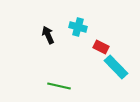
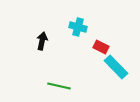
black arrow: moved 6 px left, 6 px down; rotated 36 degrees clockwise
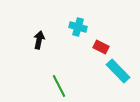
black arrow: moved 3 px left, 1 px up
cyan rectangle: moved 2 px right, 4 px down
green line: rotated 50 degrees clockwise
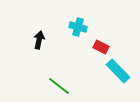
green line: rotated 25 degrees counterclockwise
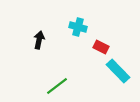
green line: moved 2 px left; rotated 75 degrees counterclockwise
